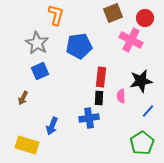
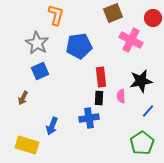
red circle: moved 8 px right
red rectangle: rotated 12 degrees counterclockwise
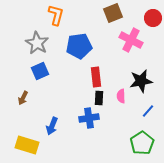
red rectangle: moved 5 px left
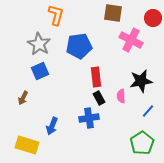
brown square: rotated 30 degrees clockwise
gray star: moved 2 px right, 1 px down
black rectangle: rotated 32 degrees counterclockwise
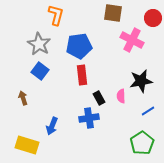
pink cross: moved 1 px right
blue square: rotated 30 degrees counterclockwise
red rectangle: moved 14 px left, 2 px up
brown arrow: rotated 136 degrees clockwise
blue line: rotated 16 degrees clockwise
